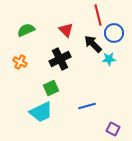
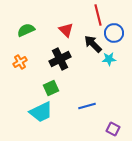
orange cross: rotated 32 degrees clockwise
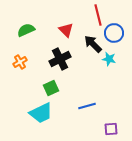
cyan star: rotated 16 degrees clockwise
cyan trapezoid: moved 1 px down
purple square: moved 2 px left; rotated 32 degrees counterclockwise
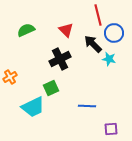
orange cross: moved 10 px left, 15 px down
blue line: rotated 18 degrees clockwise
cyan trapezoid: moved 8 px left, 6 px up
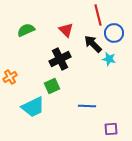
green square: moved 1 px right, 2 px up
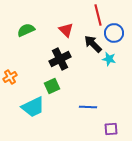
blue line: moved 1 px right, 1 px down
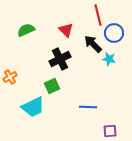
purple square: moved 1 px left, 2 px down
